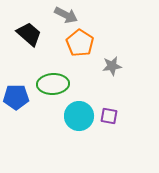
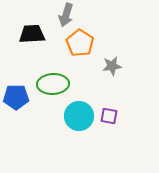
gray arrow: rotated 80 degrees clockwise
black trapezoid: moved 3 px right; rotated 44 degrees counterclockwise
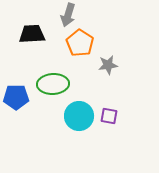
gray arrow: moved 2 px right
gray star: moved 4 px left, 1 px up
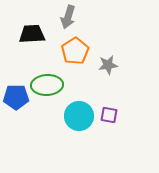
gray arrow: moved 2 px down
orange pentagon: moved 5 px left, 8 px down; rotated 8 degrees clockwise
green ellipse: moved 6 px left, 1 px down
purple square: moved 1 px up
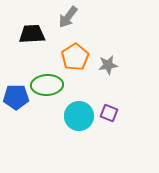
gray arrow: rotated 20 degrees clockwise
orange pentagon: moved 6 px down
purple square: moved 2 px up; rotated 12 degrees clockwise
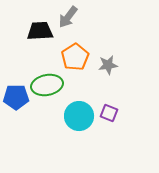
black trapezoid: moved 8 px right, 3 px up
green ellipse: rotated 8 degrees counterclockwise
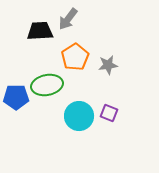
gray arrow: moved 2 px down
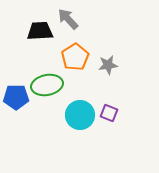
gray arrow: rotated 100 degrees clockwise
cyan circle: moved 1 px right, 1 px up
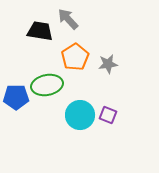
black trapezoid: rotated 12 degrees clockwise
gray star: moved 1 px up
purple square: moved 1 px left, 2 px down
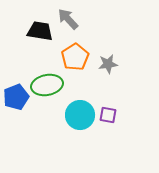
blue pentagon: rotated 20 degrees counterclockwise
purple square: rotated 12 degrees counterclockwise
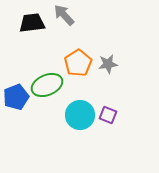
gray arrow: moved 4 px left, 4 px up
black trapezoid: moved 8 px left, 8 px up; rotated 16 degrees counterclockwise
orange pentagon: moved 3 px right, 6 px down
green ellipse: rotated 12 degrees counterclockwise
purple square: rotated 12 degrees clockwise
